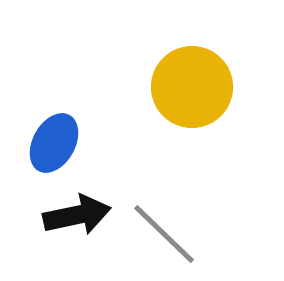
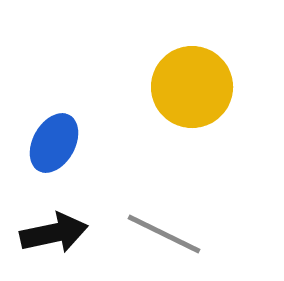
black arrow: moved 23 px left, 18 px down
gray line: rotated 18 degrees counterclockwise
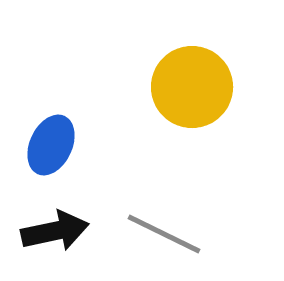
blue ellipse: moved 3 px left, 2 px down; rotated 4 degrees counterclockwise
black arrow: moved 1 px right, 2 px up
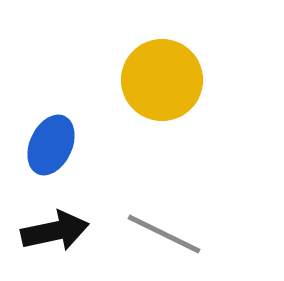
yellow circle: moved 30 px left, 7 px up
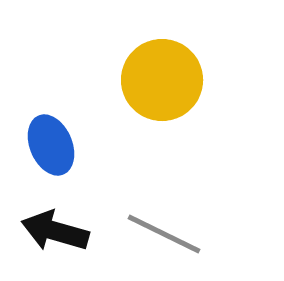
blue ellipse: rotated 48 degrees counterclockwise
black arrow: rotated 152 degrees counterclockwise
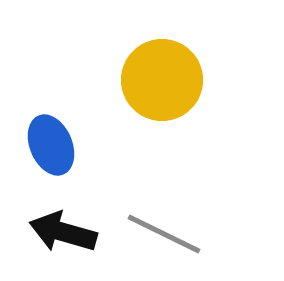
black arrow: moved 8 px right, 1 px down
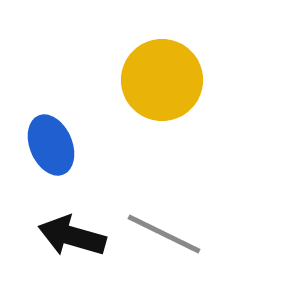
black arrow: moved 9 px right, 4 px down
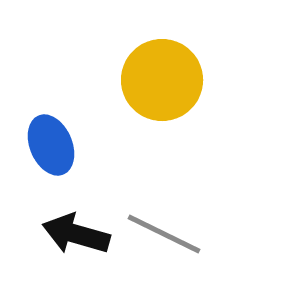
black arrow: moved 4 px right, 2 px up
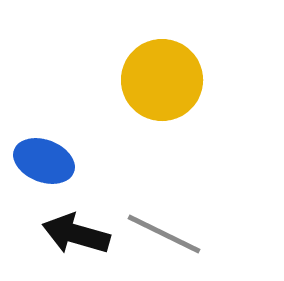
blue ellipse: moved 7 px left, 16 px down; rotated 46 degrees counterclockwise
